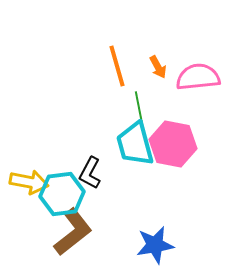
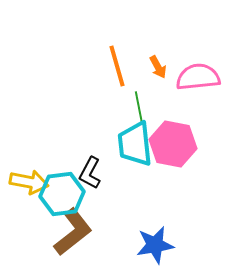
cyan trapezoid: rotated 9 degrees clockwise
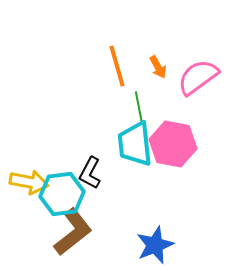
pink semicircle: rotated 30 degrees counterclockwise
blue star: rotated 12 degrees counterclockwise
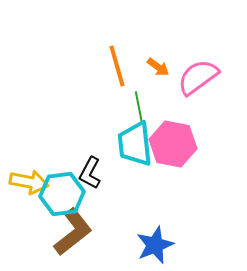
orange arrow: rotated 25 degrees counterclockwise
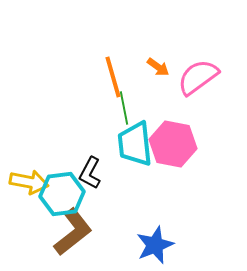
orange line: moved 4 px left, 11 px down
green line: moved 15 px left
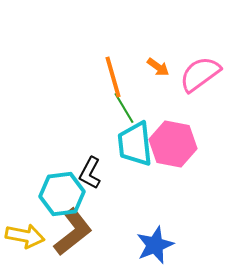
pink semicircle: moved 2 px right, 3 px up
green line: rotated 20 degrees counterclockwise
yellow arrow: moved 4 px left, 54 px down
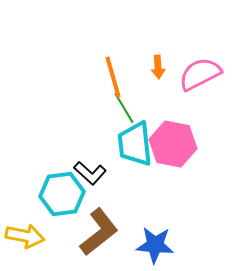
orange arrow: rotated 50 degrees clockwise
pink semicircle: rotated 9 degrees clockwise
black L-shape: rotated 76 degrees counterclockwise
brown L-shape: moved 26 px right
blue star: rotated 27 degrees clockwise
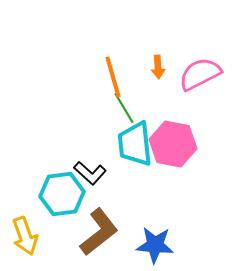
yellow arrow: rotated 60 degrees clockwise
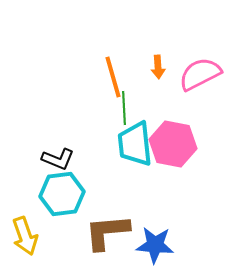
green line: rotated 28 degrees clockwise
black L-shape: moved 32 px left, 14 px up; rotated 20 degrees counterclockwise
brown L-shape: moved 8 px right; rotated 147 degrees counterclockwise
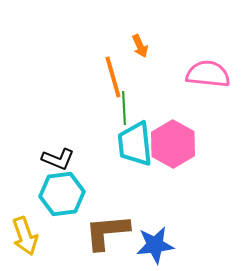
orange arrow: moved 18 px left, 21 px up; rotated 20 degrees counterclockwise
pink semicircle: moved 8 px right; rotated 33 degrees clockwise
pink hexagon: rotated 18 degrees clockwise
blue star: rotated 12 degrees counterclockwise
